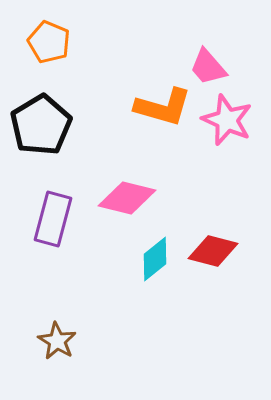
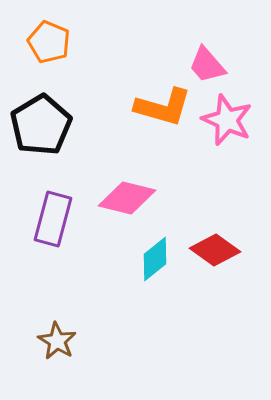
pink trapezoid: moved 1 px left, 2 px up
red diamond: moved 2 px right, 1 px up; rotated 21 degrees clockwise
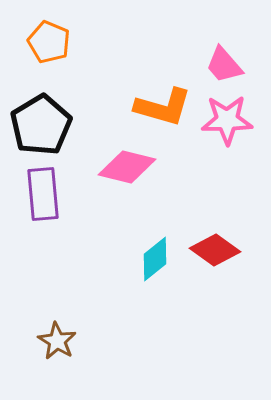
pink trapezoid: moved 17 px right
pink star: rotated 24 degrees counterclockwise
pink diamond: moved 31 px up
purple rectangle: moved 10 px left, 25 px up; rotated 20 degrees counterclockwise
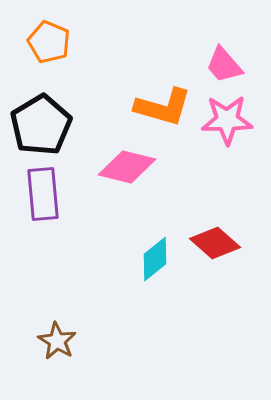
red diamond: moved 7 px up; rotated 6 degrees clockwise
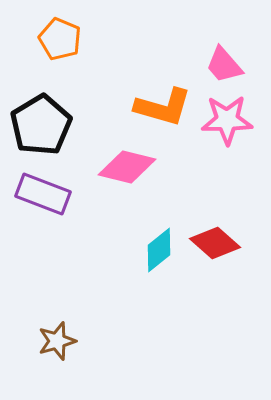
orange pentagon: moved 11 px right, 3 px up
purple rectangle: rotated 64 degrees counterclockwise
cyan diamond: moved 4 px right, 9 px up
brown star: rotated 24 degrees clockwise
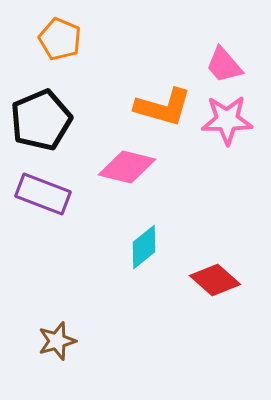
black pentagon: moved 5 px up; rotated 8 degrees clockwise
red diamond: moved 37 px down
cyan diamond: moved 15 px left, 3 px up
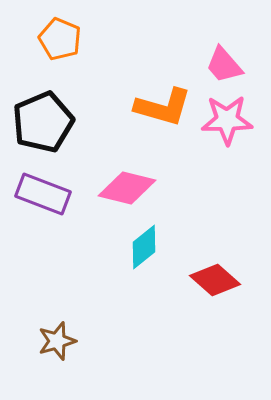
black pentagon: moved 2 px right, 2 px down
pink diamond: moved 21 px down
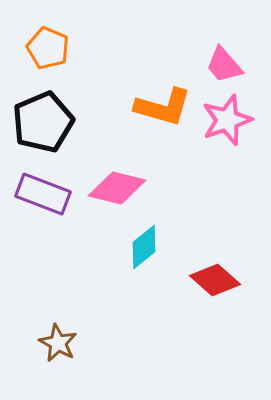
orange pentagon: moved 12 px left, 9 px down
pink star: rotated 18 degrees counterclockwise
pink diamond: moved 10 px left
brown star: moved 1 px right, 2 px down; rotated 27 degrees counterclockwise
